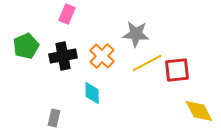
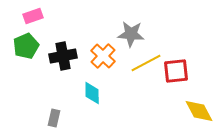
pink rectangle: moved 34 px left, 2 px down; rotated 48 degrees clockwise
gray star: moved 5 px left
orange cross: moved 1 px right
yellow line: moved 1 px left
red square: moved 1 px left, 1 px down
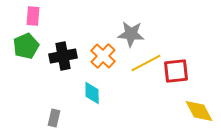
pink rectangle: rotated 66 degrees counterclockwise
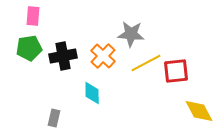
green pentagon: moved 3 px right, 2 px down; rotated 15 degrees clockwise
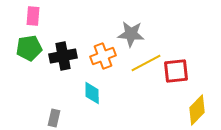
orange cross: rotated 25 degrees clockwise
yellow diamond: moved 2 px left, 1 px up; rotated 72 degrees clockwise
